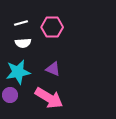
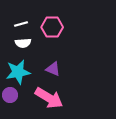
white line: moved 1 px down
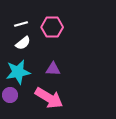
white semicircle: rotated 35 degrees counterclockwise
purple triangle: rotated 21 degrees counterclockwise
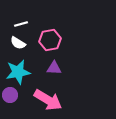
pink hexagon: moved 2 px left, 13 px down; rotated 10 degrees counterclockwise
white semicircle: moved 5 px left; rotated 70 degrees clockwise
purple triangle: moved 1 px right, 1 px up
pink arrow: moved 1 px left, 2 px down
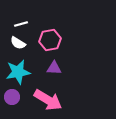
purple circle: moved 2 px right, 2 px down
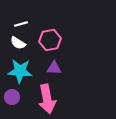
cyan star: moved 2 px right, 1 px up; rotated 15 degrees clockwise
pink arrow: moved 1 px left, 1 px up; rotated 48 degrees clockwise
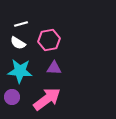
pink hexagon: moved 1 px left
pink arrow: rotated 116 degrees counterclockwise
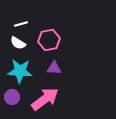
pink arrow: moved 2 px left
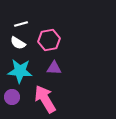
pink arrow: rotated 84 degrees counterclockwise
